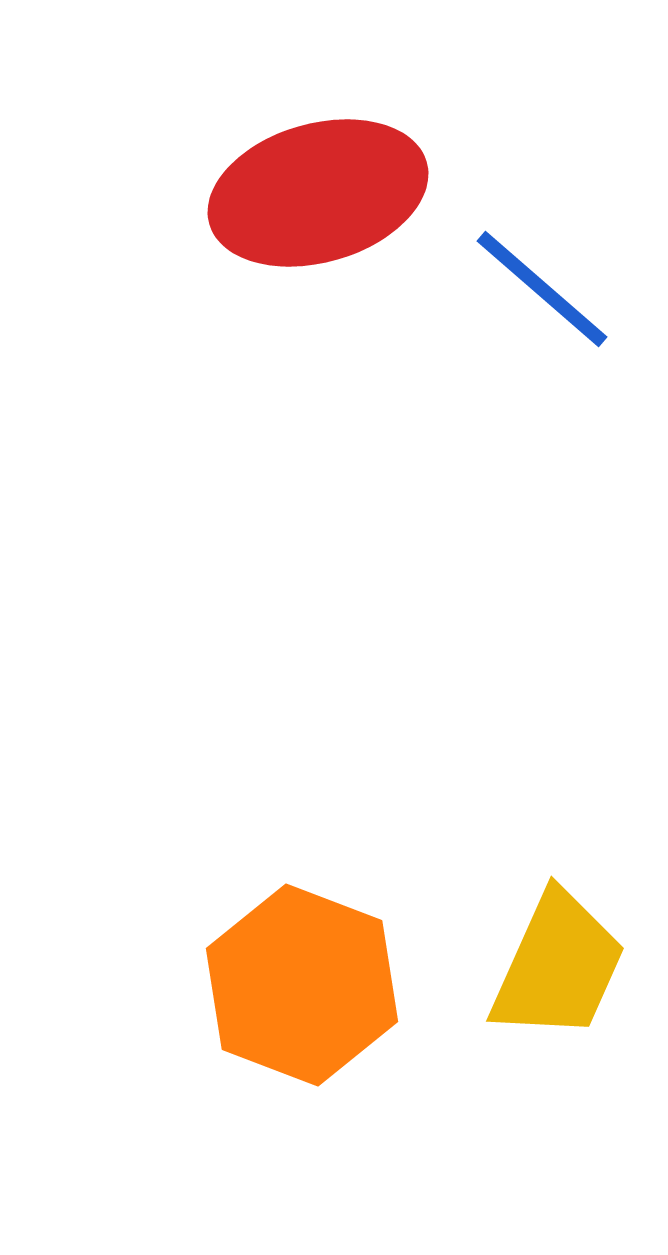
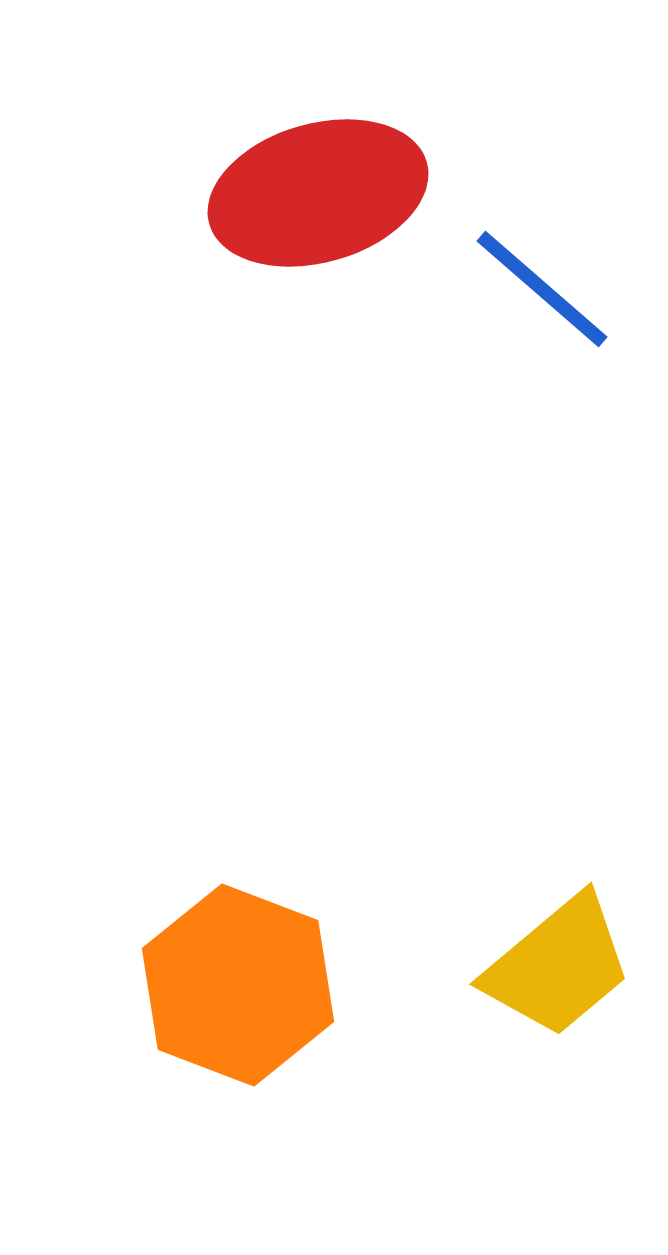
yellow trapezoid: rotated 26 degrees clockwise
orange hexagon: moved 64 px left
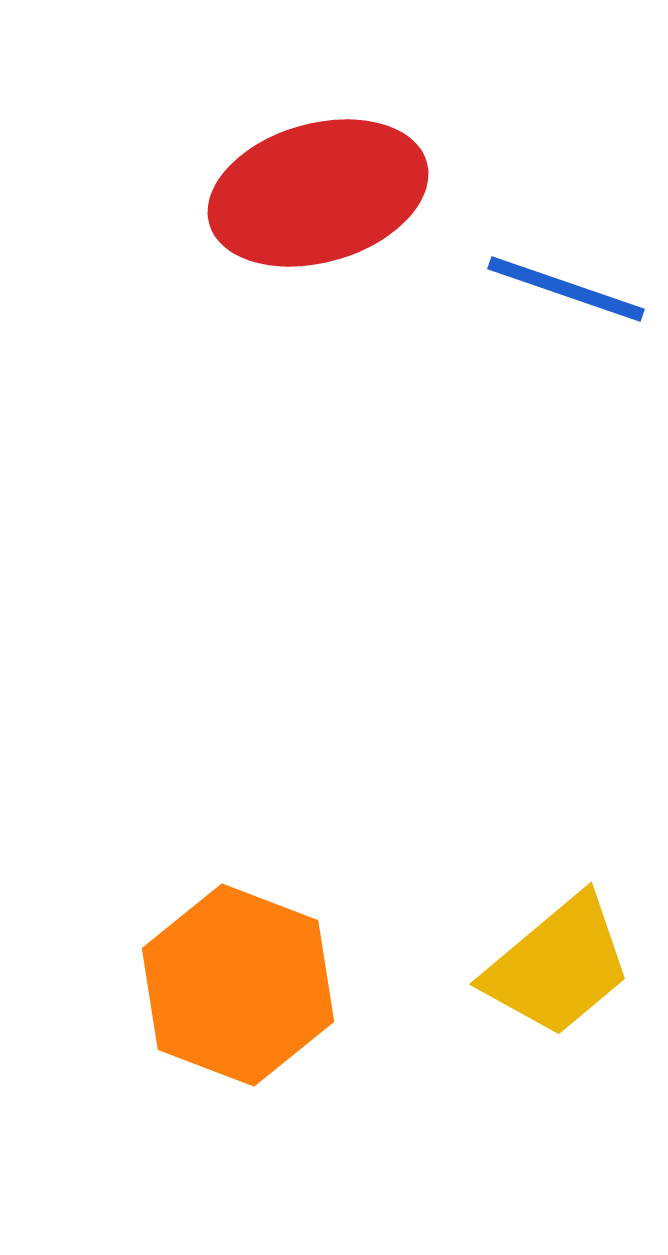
blue line: moved 24 px right; rotated 22 degrees counterclockwise
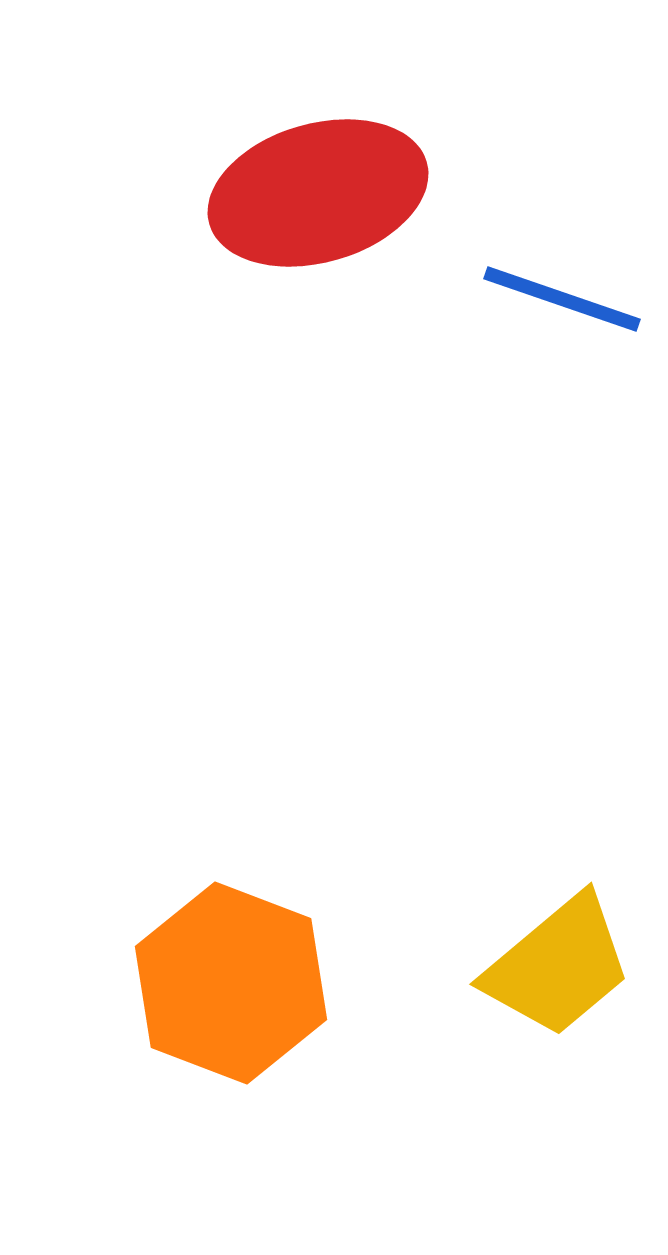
blue line: moved 4 px left, 10 px down
orange hexagon: moved 7 px left, 2 px up
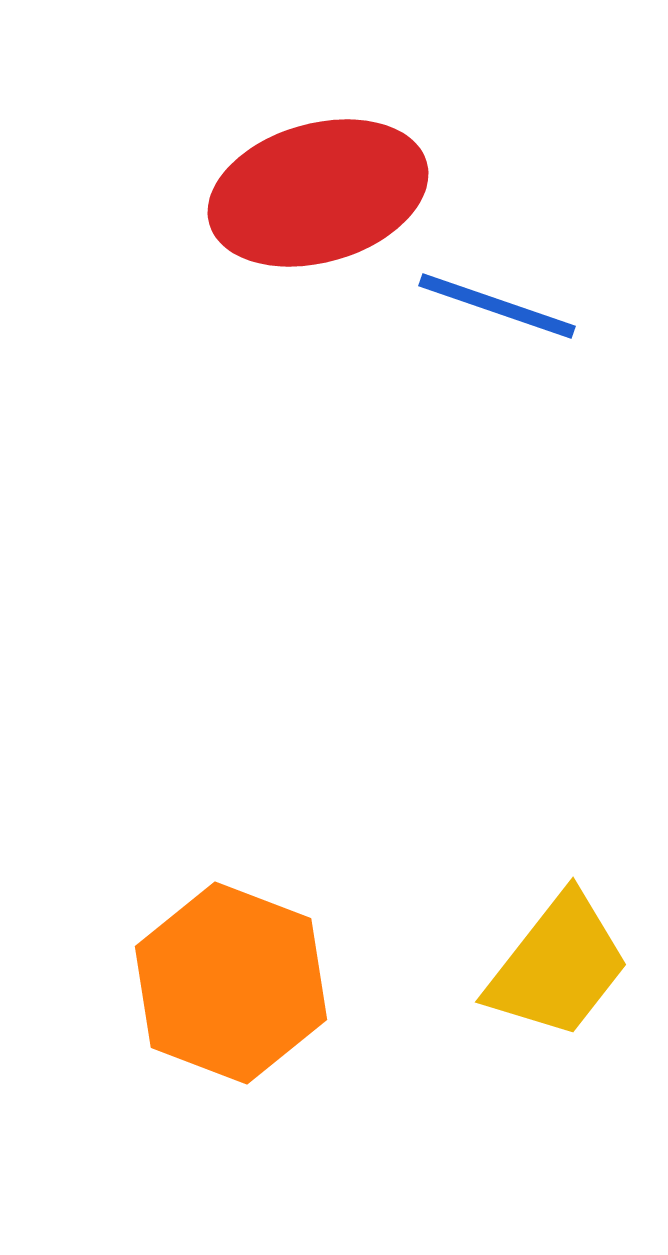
blue line: moved 65 px left, 7 px down
yellow trapezoid: rotated 12 degrees counterclockwise
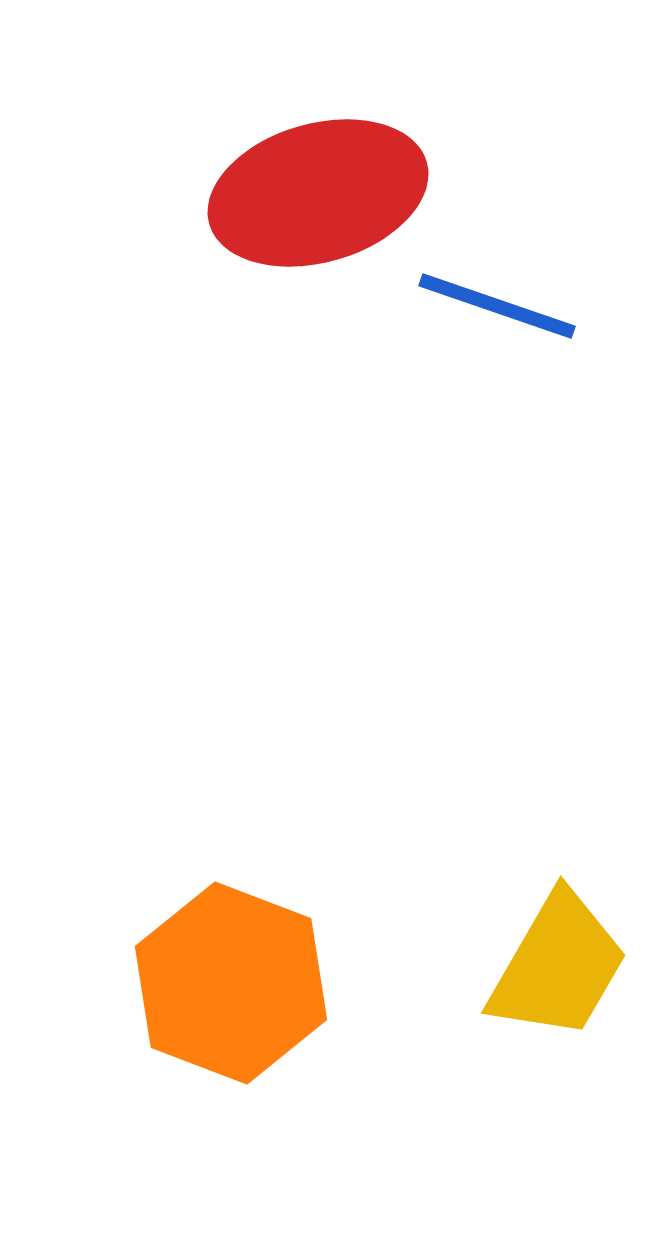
yellow trapezoid: rotated 8 degrees counterclockwise
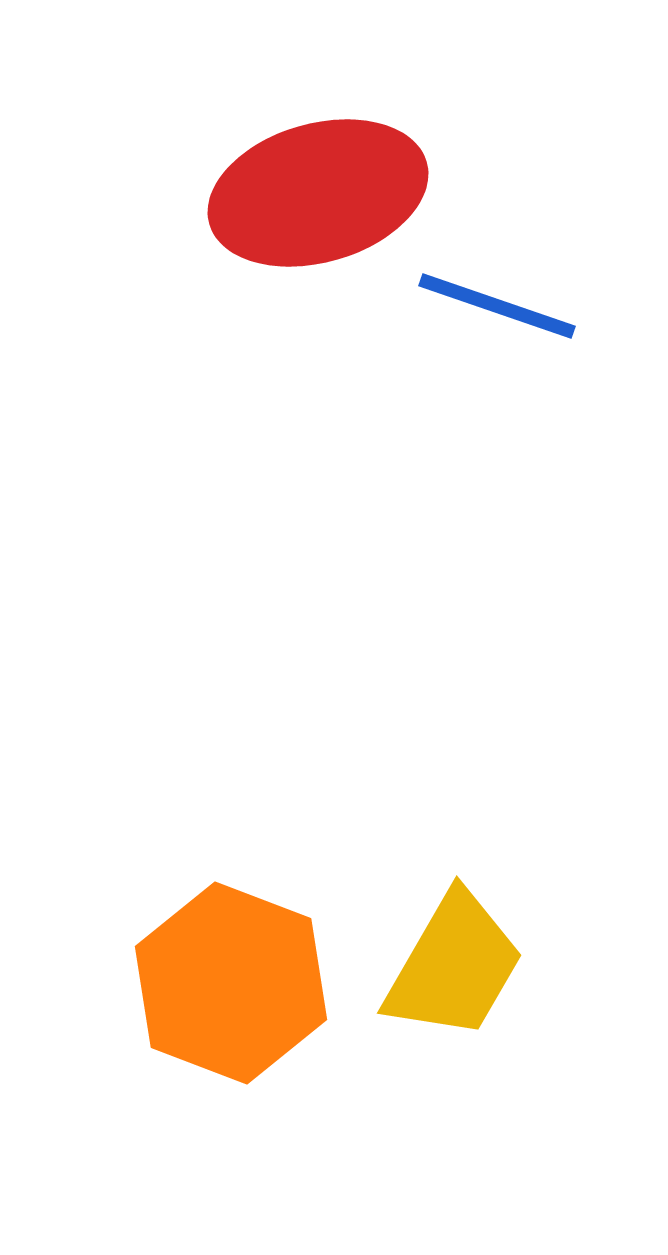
yellow trapezoid: moved 104 px left
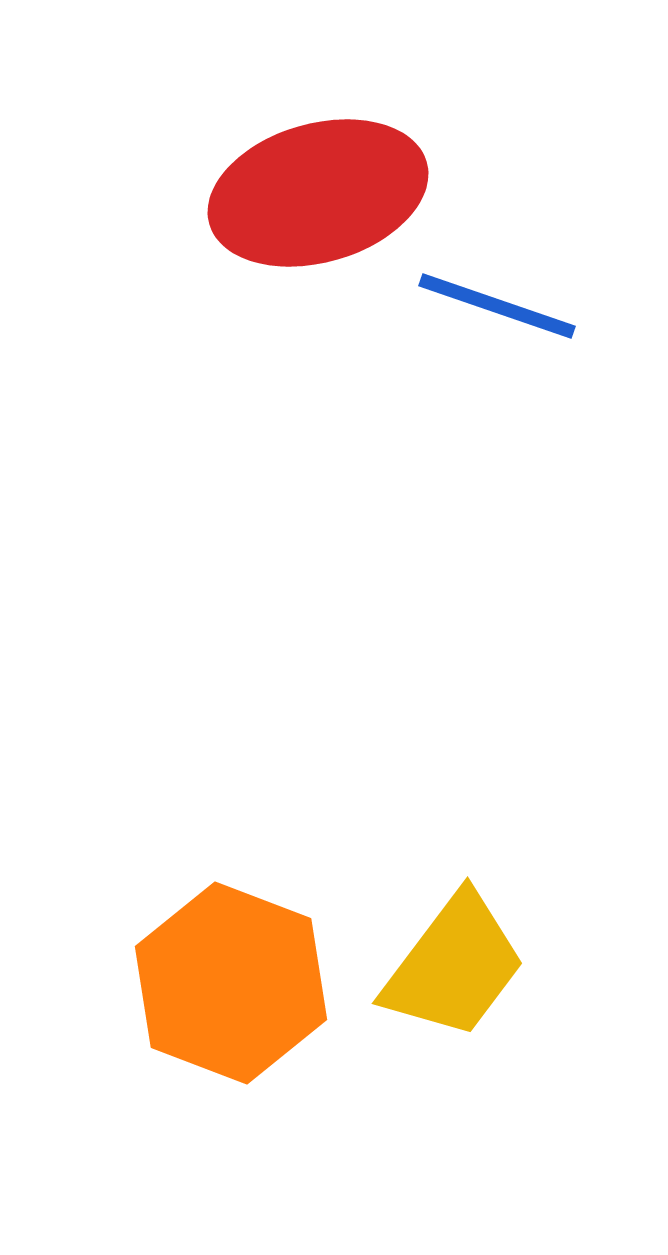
yellow trapezoid: rotated 7 degrees clockwise
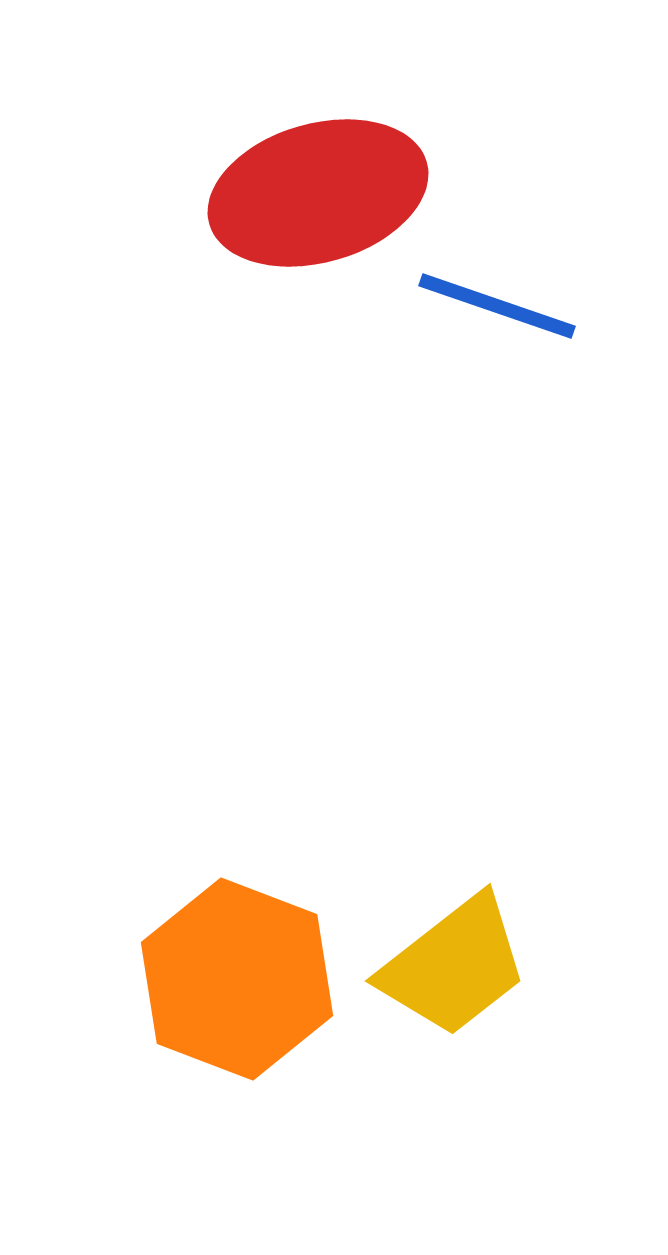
yellow trapezoid: rotated 15 degrees clockwise
orange hexagon: moved 6 px right, 4 px up
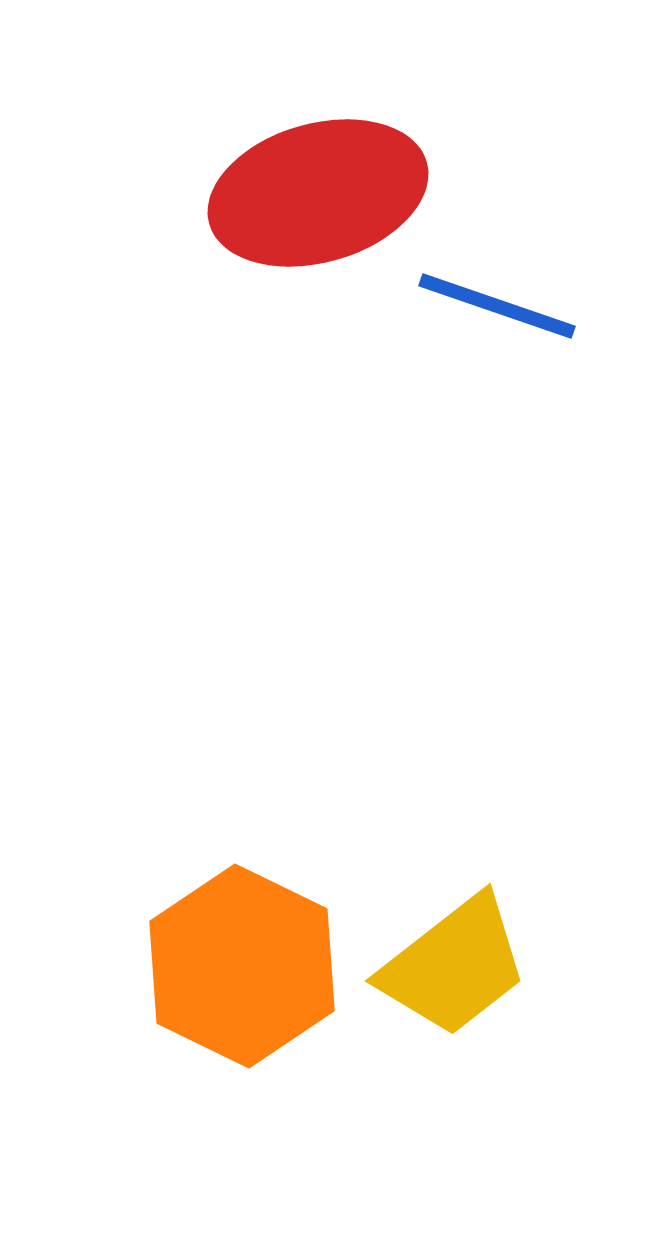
orange hexagon: moved 5 px right, 13 px up; rotated 5 degrees clockwise
